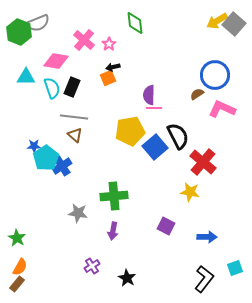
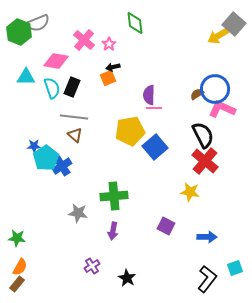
yellow arrow: moved 1 px right, 15 px down
blue circle: moved 14 px down
black semicircle: moved 25 px right, 1 px up
red cross: moved 2 px right, 1 px up
green star: rotated 24 degrees counterclockwise
black L-shape: moved 3 px right
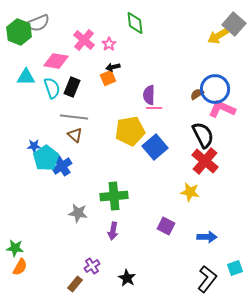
green star: moved 2 px left, 10 px down
brown rectangle: moved 58 px right
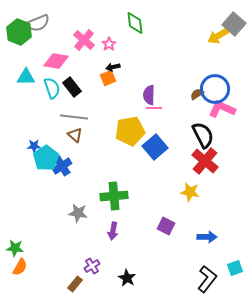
black rectangle: rotated 60 degrees counterclockwise
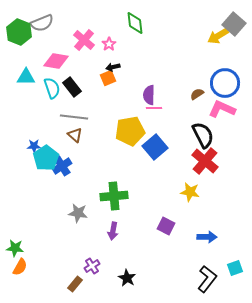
gray semicircle: moved 4 px right
blue circle: moved 10 px right, 6 px up
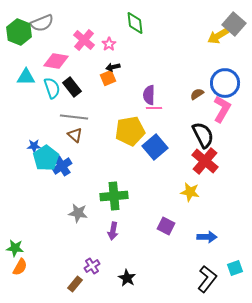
pink L-shape: rotated 96 degrees clockwise
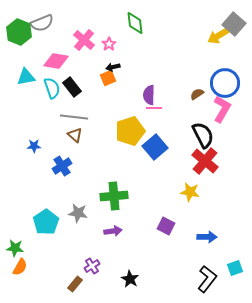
cyan triangle: rotated 12 degrees counterclockwise
yellow pentagon: rotated 8 degrees counterclockwise
cyan pentagon: moved 64 px down
purple arrow: rotated 108 degrees counterclockwise
black star: moved 3 px right, 1 px down
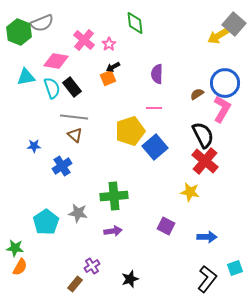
black arrow: rotated 16 degrees counterclockwise
purple semicircle: moved 8 px right, 21 px up
black star: rotated 24 degrees clockwise
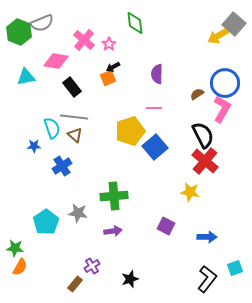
cyan semicircle: moved 40 px down
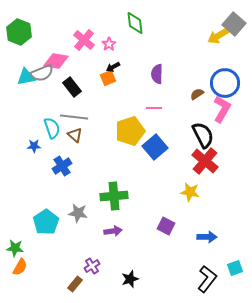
gray semicircle: moved 50 px down
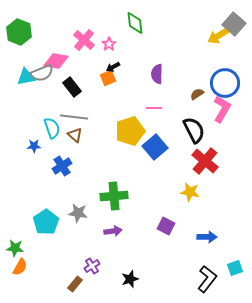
black semicircle: moved 9 px left, 5 px up
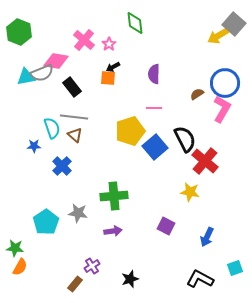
purple semicircle: moved 3 px left
orange square: rotated 28 degrees clockwise
black semicircle: moved 9 px left, 9 px down
blue cross: rotated 12 degrees counterclockwise
blue arrow: rotated 114 degrees clockwise
black L-shape: moved 7 px left; rotated 100 degrees counterclockwise
